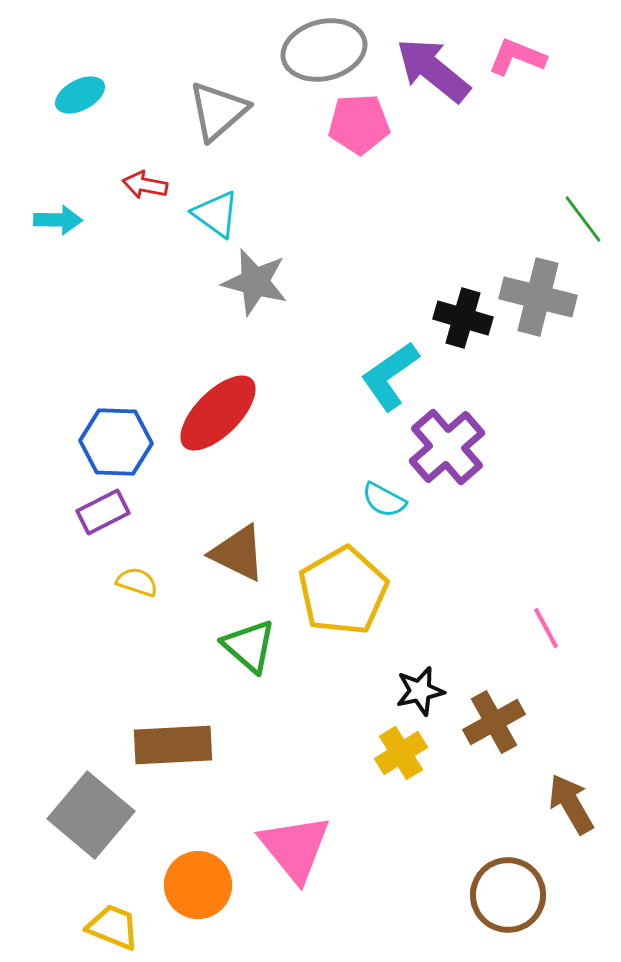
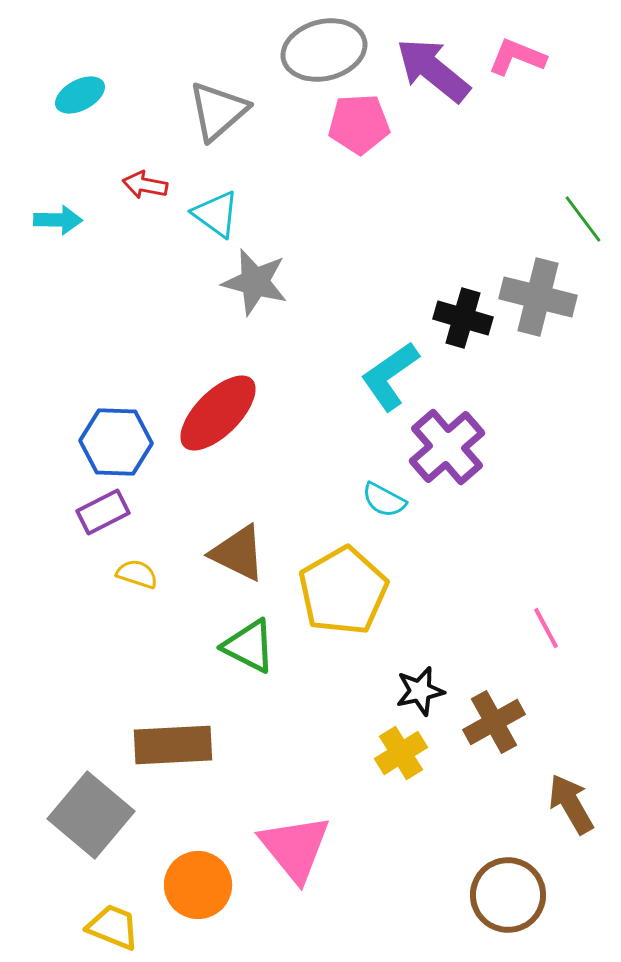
yellow semicircle: moved 8 px up
green triangle: rotated 14 degrees counterclockwise
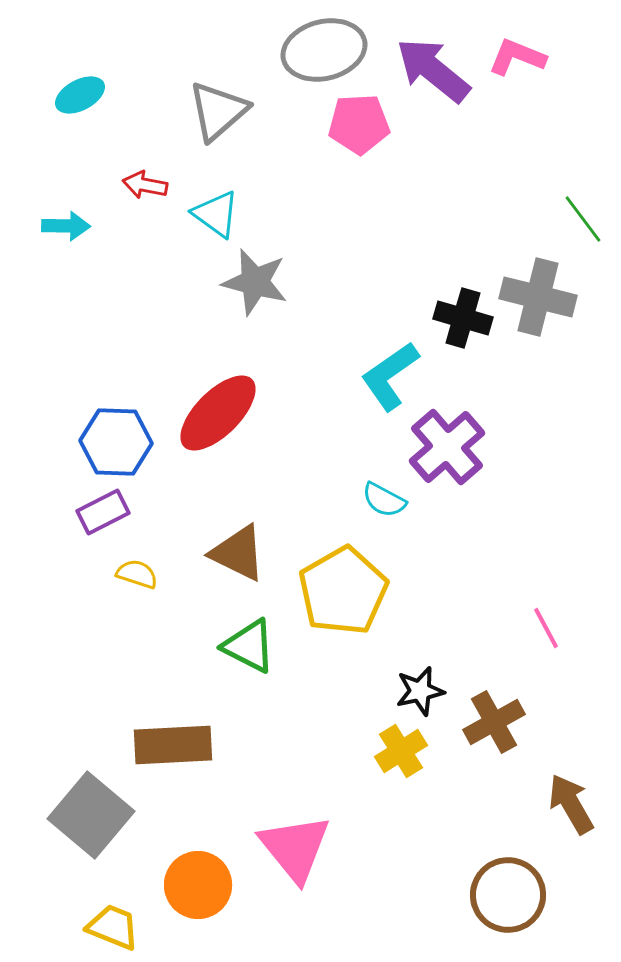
cyan arrow: moved 8 px right, 6 px down
yellow cross: moved 2 px up
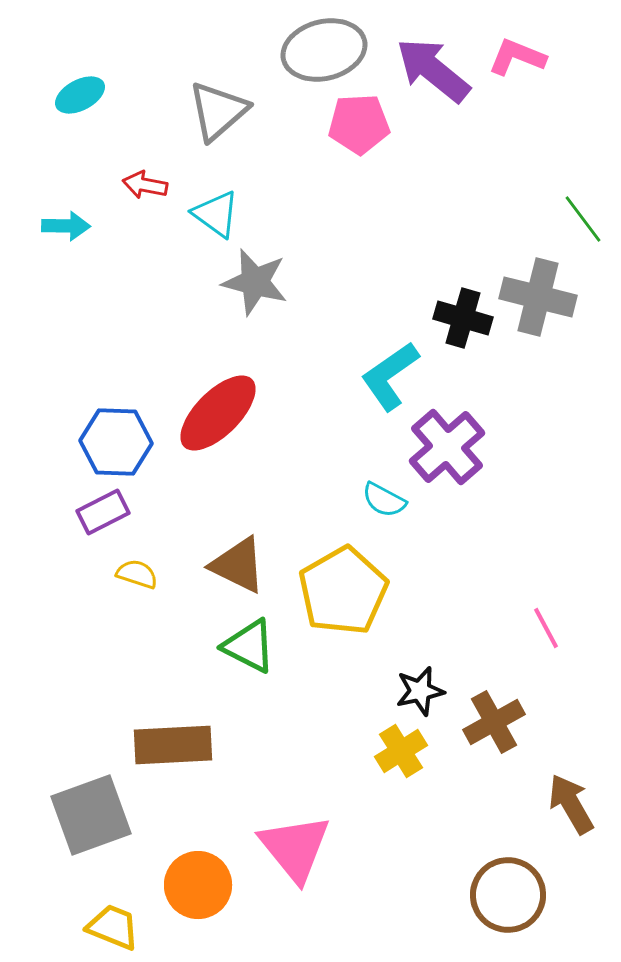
brown triangle: moved 12 px down
gray square: rotated 30 degrees clockwise
